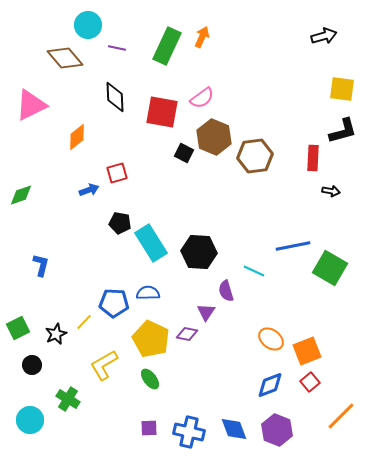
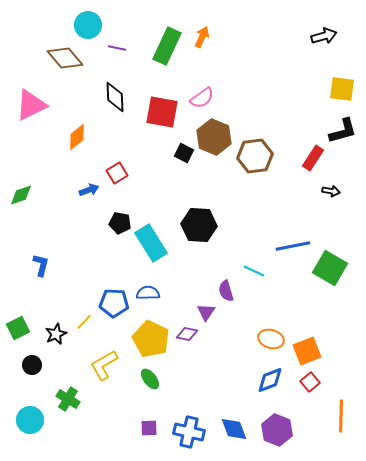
red rectangle at (313, 158): rotated 30 degrees clockwise
red square at (117, 173): rotated 15 degrees counterclockwise
black hexagon at (199, 252): moved 27 px up
orange ellipse at (271, 339): rotated 20 degrees counterclockwise
blue diamond at (270, 385): moved 5 px up
orange line at (341, 416): rotated 44 degrees counterclockwise
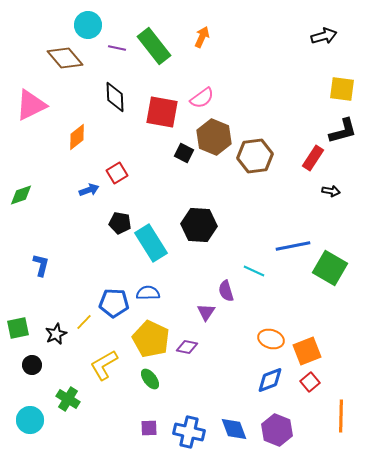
green rectangle at (167, 46): moved 13 px left; rotated 63 degrees counterclockwise
green square at (18, 328): rotated 15 degrees clockwise
purple diamond at (187, 334): moved 13 px down
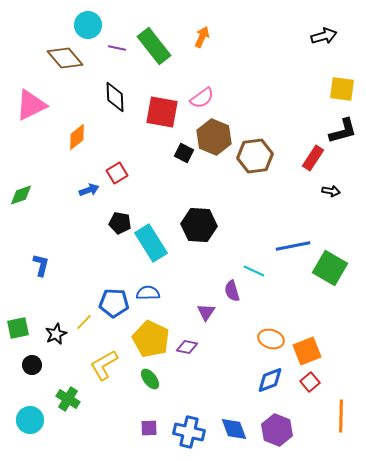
purple semicircle at (226, 291): moved 6 px right
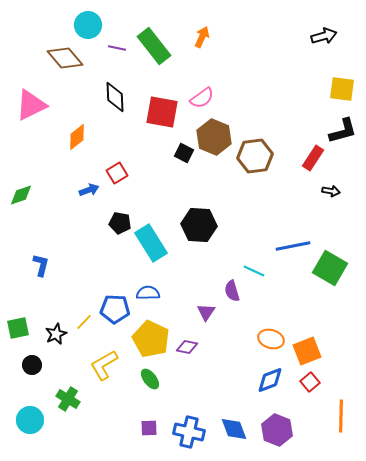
blue pentagon at (114, 303): moved 1 px right, 6 px down
